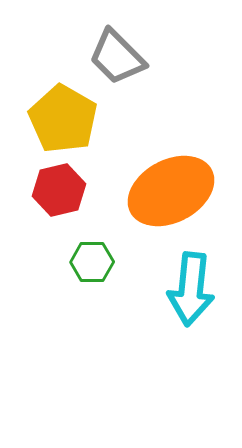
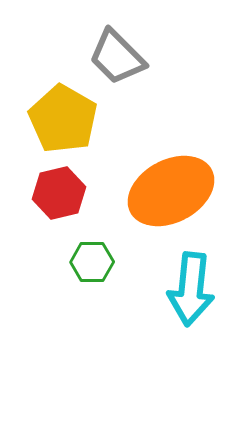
red hexagon: moved 3 px down
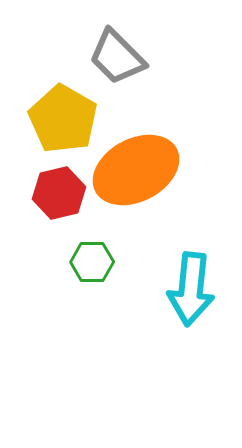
orange ellipse: moved 35 px left, 21 px up
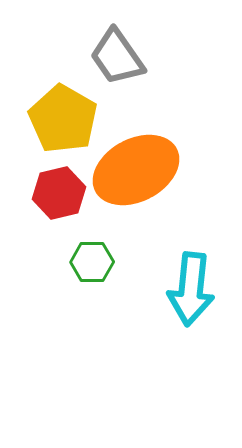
gray trapezoid: rotated 10 degrees clockwise
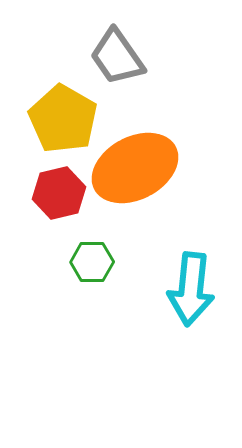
orange ellipse: moved 1 px left, 2 px up
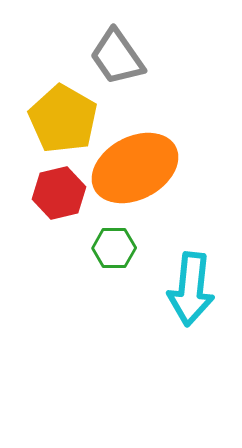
green hexagon: moved 22 px right, 14 px up
